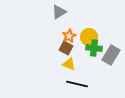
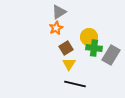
orange star: moved 13 px left, 8 px up
brown square: rotated 32 degrees clockwise
yellow triangle: rotated 40 degrees clockwise
black line: moved 2 px left
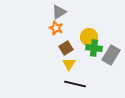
orange star: rotated 24 degrees counterclockwise
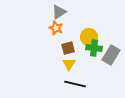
brown square: moved 2 px right; rotated 16 degrees clockwise
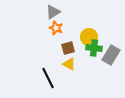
gray triangle: moved 6 px left
yellow triangle: rotated 32 degrees counterclockwise
black line: moved 27 px left, 6 px up; rotated 50 degrees clockwise
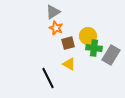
yellow circle: moved 1 px left, 1 px up
brown square: moved 5 px up
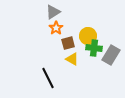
orange star: rotated 16 degrees clockwise
yellow triangle: moved 3 px right, 5 px up
